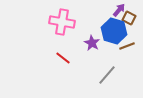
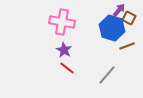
blue hexagon: moved 2 px left, 3 px up
purple star: moved 28 px left, 7 px down
red line: moved 4 px right, 10 px down
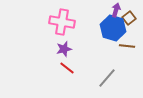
purple arrow: moved 3 px left; rotated 24 degrees counterclockwise
brown square: rotated 24 degrees clockwise
blue hexagon: moved 1 px right
brown line: rotated 28 degrees clockwise
purple star: moved 1 px up; rotated 28 degrees clockwise
gray line: moved 3 px down
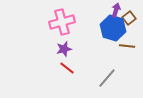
pink cross: rotated 25 degrees counterclockwise
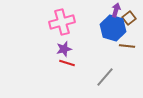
red line: moved 5 px up; rotated 21 degrees counterclockwise
gray line: moved 2 px left, 1 px up
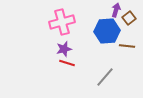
blue hexagon: moved 6 px left, 3 px down; rotated 20 degrees counterclockwise
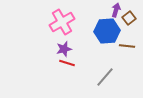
pink cross: rotated 15 degrees counterclockwise
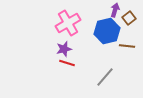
purple arrow: moved 1 px left
pink cross: moved 6 px right, 1 px down
blue hexagon: rotated 10 degrees counterclockwise
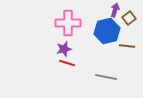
pink cross: rotated 30 degrees clockwise
gray line: moved 1 px right; rotated 60 degrees clockwise
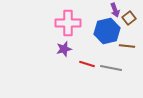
purple arrow: rotated 144 degrees clockwise
red line: moved 20 px right, 1 px down
gray line: moved 5 px right, 9 px up
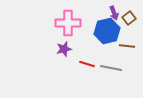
purple arrow: moved 1 px left, 3 px down
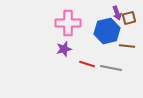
purple arrow: moved 3 px right
brown square: rotated 24 degrees clockwise
